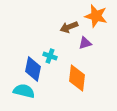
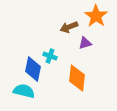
orange star: rotated 20 degrees clockwise
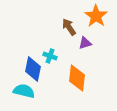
brown arrow: rotated 78 degrees clockwise
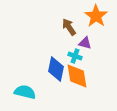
purple triangle: rotated 32 degrees clockwise
cyan cross: moved 25 px right
blue diamond: moved 23 px right
orange diamond: moved 2 px up; rotated 16 degrees counterclockwise
cyan semicircle: moved 1 px right, 1 px down
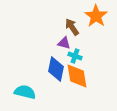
brown arrow: moved 3 px right
purple triangle: moved 21 px left
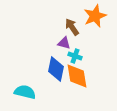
orange star: moved 1 px left; rotated 15 degrees clockwise
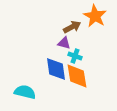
orange star: rotated 20 degrees counterclockwise
brown arrow: rotated 96 degrees clockwise
blue diamond: rotated 20 degrees counterclockwise
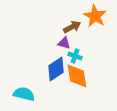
blue diamond: rotated 65 degrees clockwise
cyan semicircle: moved 1 px left, 2 px down
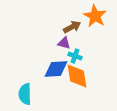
blue diamond: rotated 30 degrees clockwise
cyan semicircle: moved 1 px right; rotated 105 degrees counterclockwise
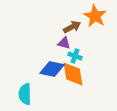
blue diamond: moved 4 px left; rotated 15 degrees clockwise
orange diamond: moved 4 px left, 2 px up
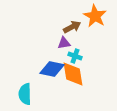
purple triangle: rotated 24 degrees counterclockwise
